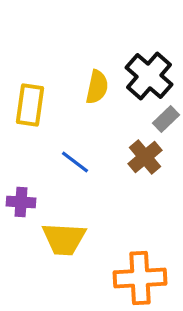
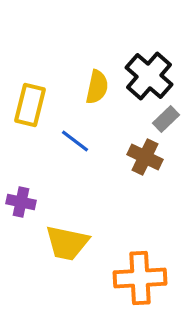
yellow rectangle: rotated 6 degrees clockwise
brown cross: rotated 24 degrees counterclockwise
blue line: moved 21 px up
purple cross: rotated 8 degrees clockwise
yellow trapezoid: moved 3 px right, 4 px down; rotated 9 degrees clockwise
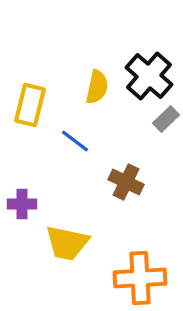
brown cross: moved 19 px left, 25 px down
purple cross: moved 1 px right, 2 px down; rotated 12 degrees counterclockwise
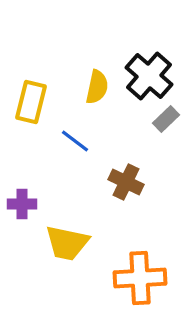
yellow rectangle: moved 1 px right, 3 px up
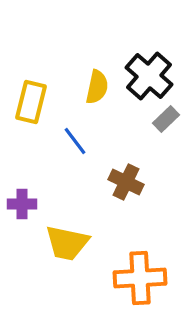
blue line: rotated 16 degrees clockwise
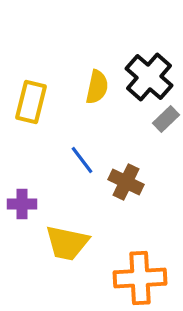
black cross: moved 1 px down
blue line: moved 7 px right, 19 px down
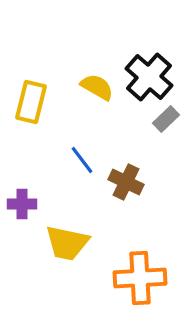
yellow semicircle: rotated 72 degrees counterclockwise
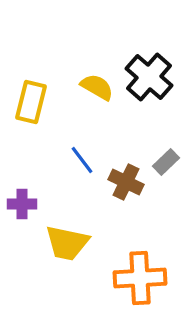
gray rectangle: moved 43 px down
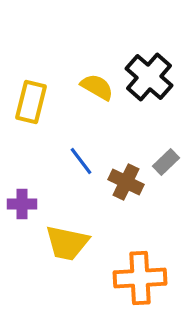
blue line: moved 1 px left, 1 px down
